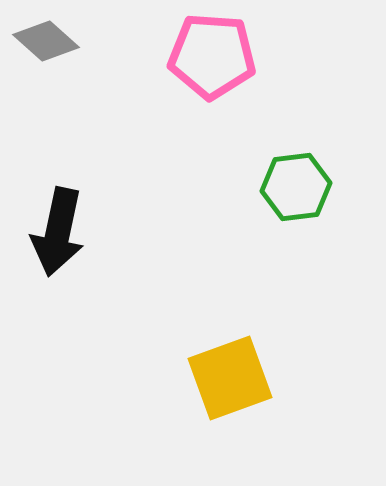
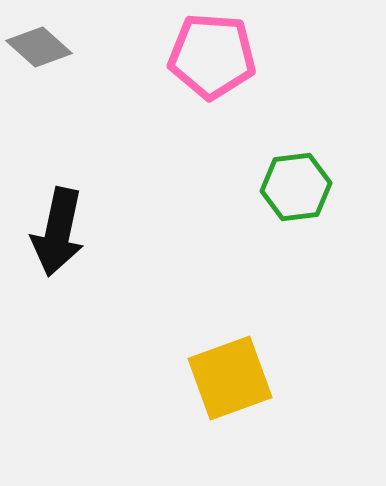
gray diamond: moved 7 px left, 6 px down
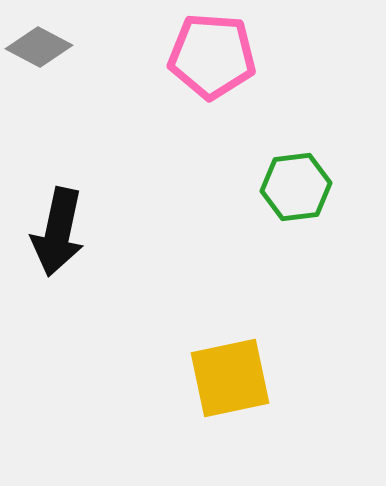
gray diamond: rotated 14 degrees counterclockwise
yellow square: rotated 8 degrees clockwise
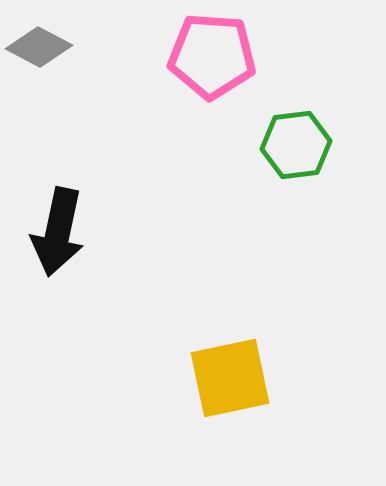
green hexagon: moved 42 px up
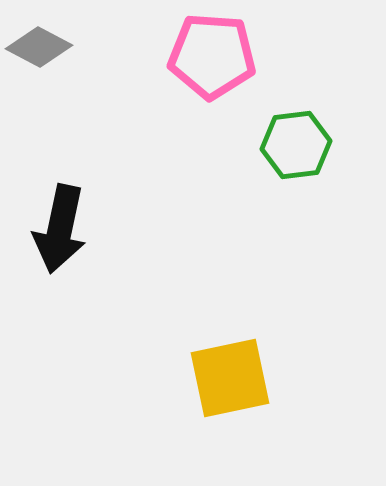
black arrow: moved 2 px right, 3 px up
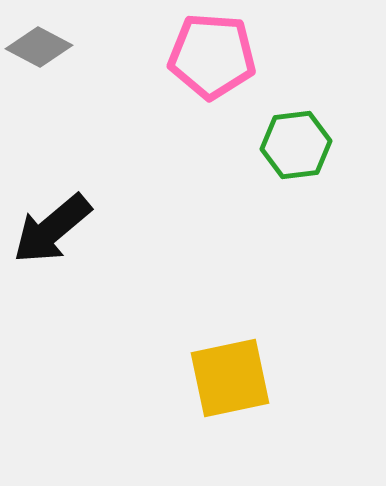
black arrow: moved 8 px left; rotated 38 degrees clockwise
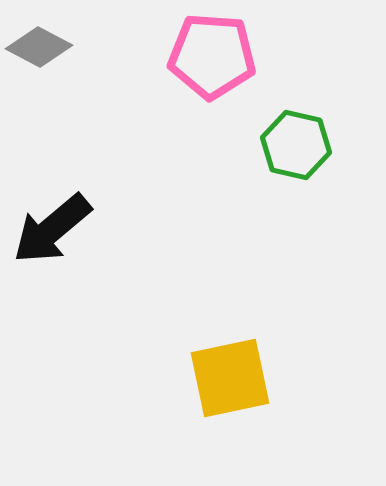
green hexagon: rotated 20 degrees clockwise
